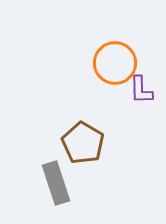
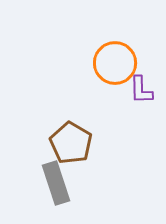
brown pentagon: moved 12 px left
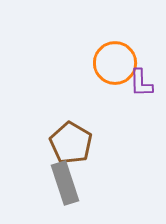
purple L-shape: moved 7 px up
gray rectangle: moved 9 px right
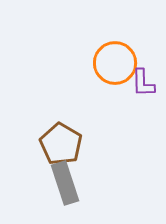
purple L-shape: moved 2 px right
brown pentagon: moved 10 px left, 1 px down
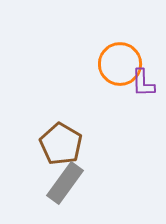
orange circle: moved 5 px right, 1 px down
gray rectangle: rotated 54 degrees clockwise
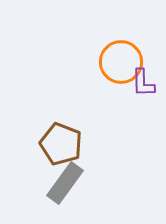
orange circle: moved 1 px right, 2 px up
brown pentagon: rotated 9 degrees counterclockwise
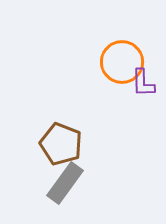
orange circle: moved 1 px right
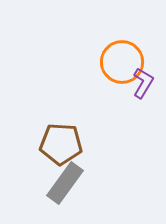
purple L-shape: rotated 148 degrees counterclockwise
brown pentagon: rotated 18 degrees counterclockwise
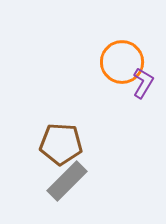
gray rectangle: moved 2 px right, 2 px up; rotated 9 degrees clockwise
